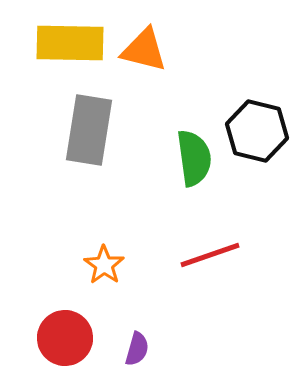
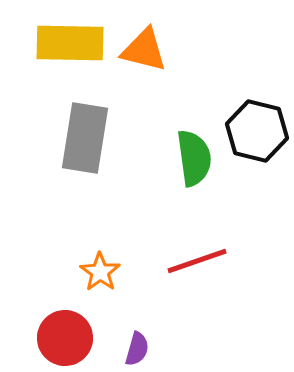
gray rectangle: moved 4 px left, 8 px down
red line: moved 13 px left, 6 px down
orange star: moved 4 px left, 7 px down
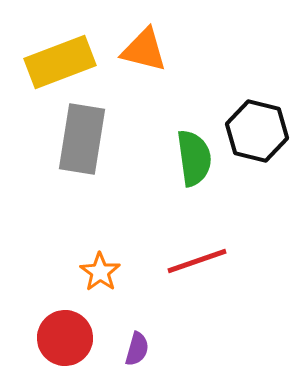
yellow rectangle: moved 10 px left, 19 px down; rotated 22 degrees counterclockwise
gray rectangle: moved 3 px left, 1 px down
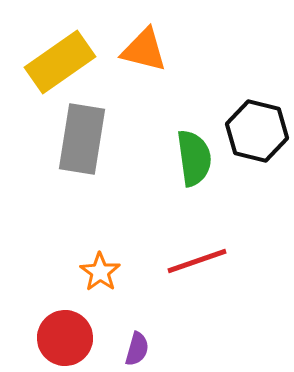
yellow rectangle: rotated 14 degrees counterclockwise
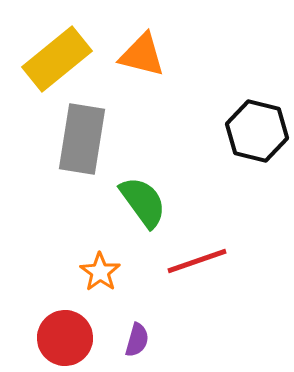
orange triangle: moved 2 px left, 5 px down
yellow rectangle: moved 3 px left, 3 px up; rotated 4 degrees counterclockwise
green semicircle: moved 51 px left, 44 px down; rotated 28 degrees counterclockwise
purple semicircle: moved 9 px up
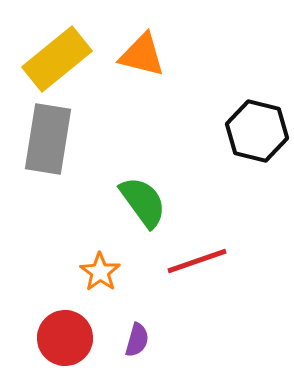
gray rectangle: moved 34 px left
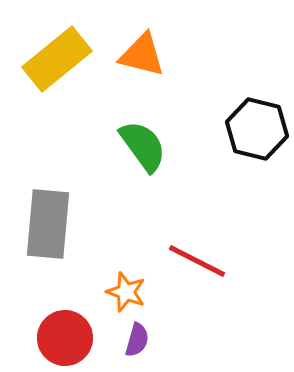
black hexagon: moved 2 px up
gray rectangle: moved 85 px down; rotated 4 degrees counterclockwise
green semicircle: moved 56 px up
red line: rotated 46 degrees clockwise
orange star: moved 26 px right, 20 px down; rotated 15 degrees counterclockwise
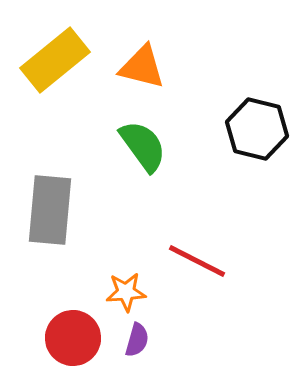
orange triangle: moved 12 px down
yellow rectangle: moved 2 px left, 1 px down
gray rectangle: moved 2 px right, 14 px up
orange star: rotated 24 degrees counterclockwise
red circle: moved 8 px right
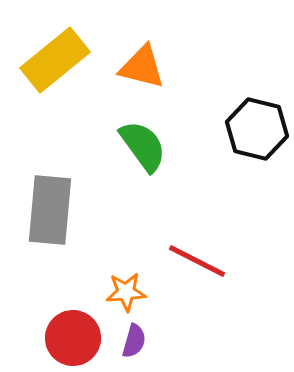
purple semicircle: moved 3 px left, 1 px down
